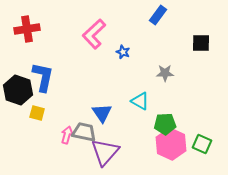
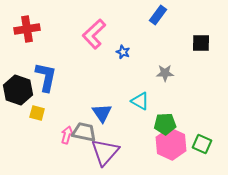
blue L-shape: moved 3 px right
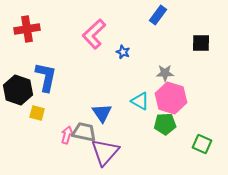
pink hexagon: moved 46 px up; rotated 8 degrees counterclockwise
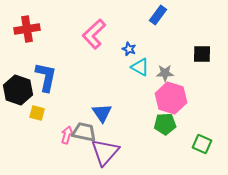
black square: moved 1 px right, 11 px down
blue star: moved 6 px right, 3 px up
cyan triangle: moved 34 px up
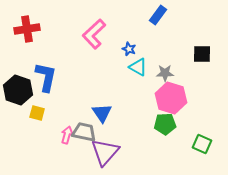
cyan triangle: moved 2 px left
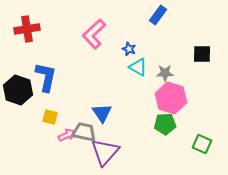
yellow square: moved 13 px right, 4 px down
pink arrow: rotated 48 degrees clockwise
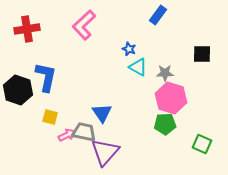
pink L-shape: moved 10 px left, 9 px up
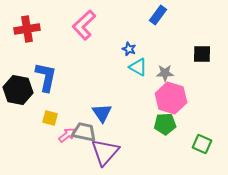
black hexagon: rotated 8 degrees counterclockwise
yellow square: moved 1 px down
pink arrow: rotated 12 degrees counterclockwise
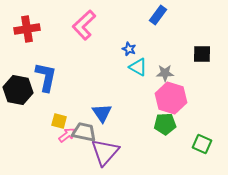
yellow square: moved 9 px right, 3 px down
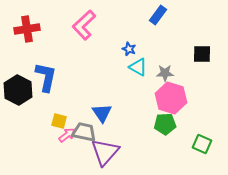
black hexagon: rotated 16 degrees clockwise
